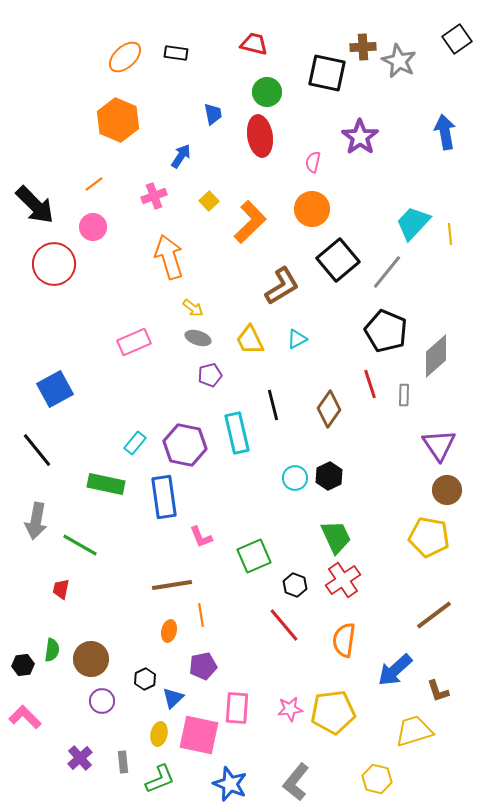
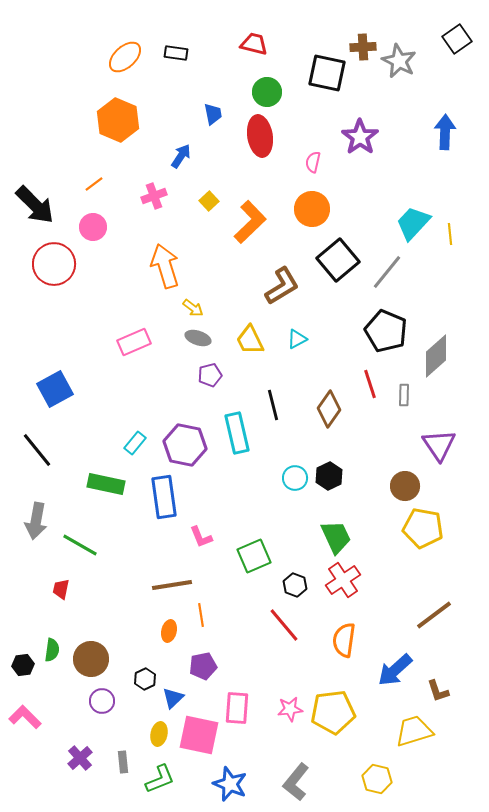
blue arrow at (445, 132): rotated 12 degrees clockwise
orange arrow at (169, 257): moved 4 px left, 9 px down
brown circle at (447, 490): moved 42 px left, 4 px up
yellow pentagon at (429, 537): moved 6 px left, 9 px up
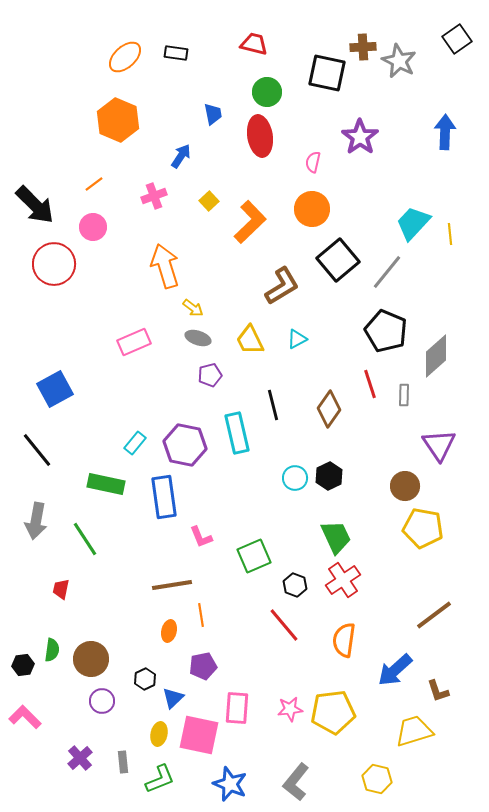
green line at (80, 545): moved 5 px right, 6 px up; rotated 27 degrees clockwise
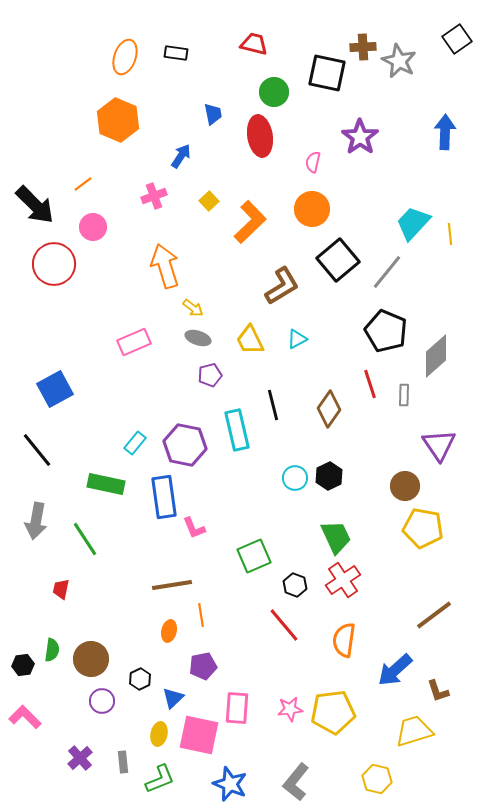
orange ellipse at (125, 57): rotated 28 degrees counterclockwise
green circle at (267, 92): moved 7 px right
orange line at (94, 184): moved 11 px left
cyan rectangle at (237, 433): moved 3 px up
pink L-shape at (201, 537): moved 7 px left, 9 px up
black hexagon at (145, 679): moved 5 px left
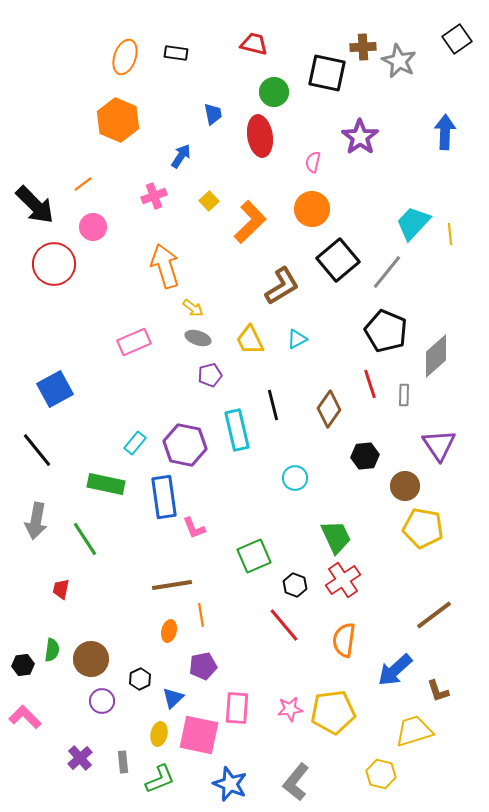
black hexagon at (329, 476): moved 36 px right, 20 px up; rotated 20 degrees clockwise
yellow hexagon at (377, 779): moved 4 px right, 5 px up
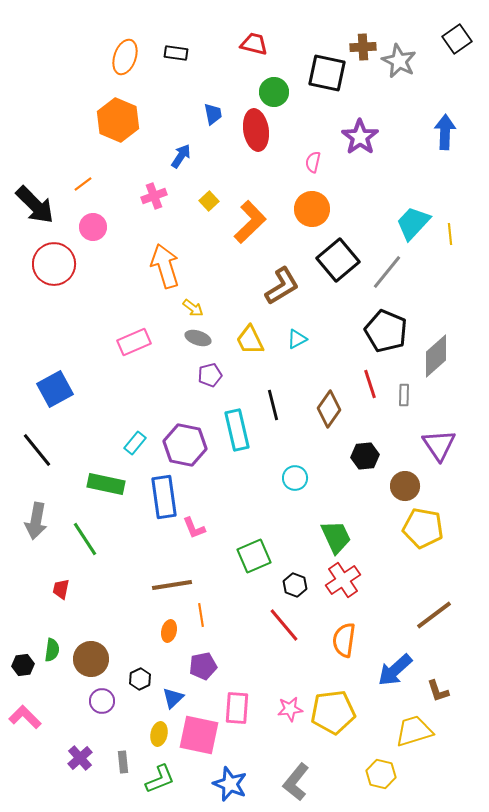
red ellipse at (260, 136): moved 4 px left, 6 px up
